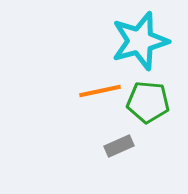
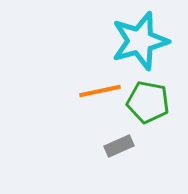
green pentagon: rotated 6 degrees clockwise
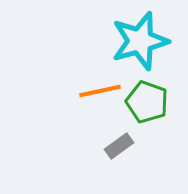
green pentagon: moved 1 px left; rotated 9 degrees clockwise
gray rectangle: rotated 12 degrees counterclockwise
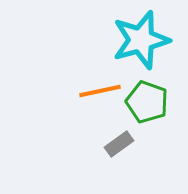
cyan star: moved 1 px right, 1 px up
gray rectangle: moved 2 px up
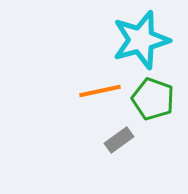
green pentagon: moved 6 px right, 3 px up
gray rectangle: moved 4 px up
